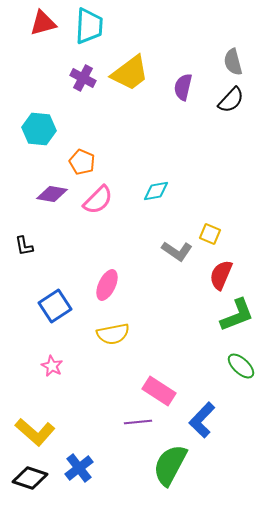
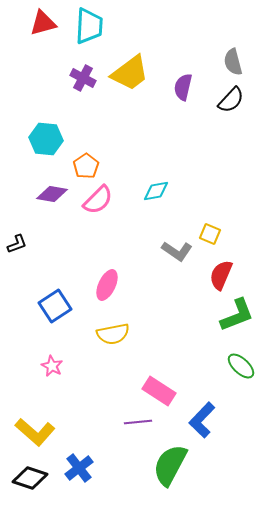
cyan hexagon: moved 7 px right, 10 px down
orange pentagon: moved 4 px right, 4 px down; rotated 15 degrees clockwise
black L-shape: moved 7 px left, 2 px up; rotated 100 degrees counterclockwise
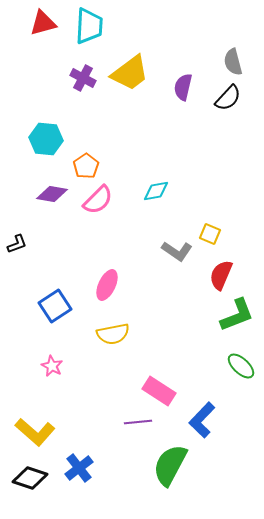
black semicircle: moved 3 px left, 2 px up
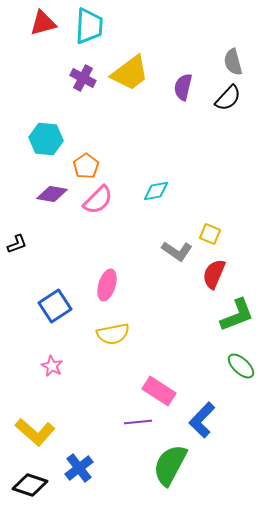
red semicircle: moved 7 px left, 1 px up
pink ellipse: rotated 8 degrees counterclockwise
black diamond: moved 7 px down
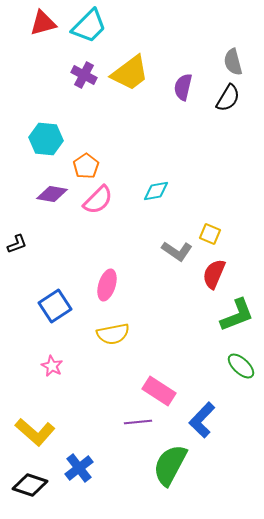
cyan trapezoid: rotated 42 degrees clockwise
purple cross: moved 1 px right, 3 px up
black semicircle: rotated 12 degrees counterclockwise
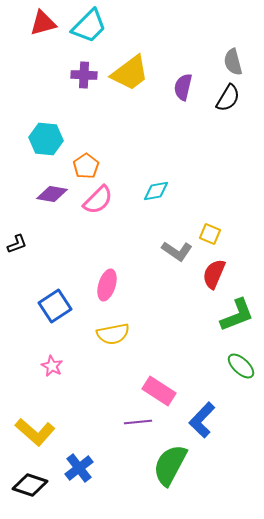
purple cross: rotated 25 degrees counterclockwise
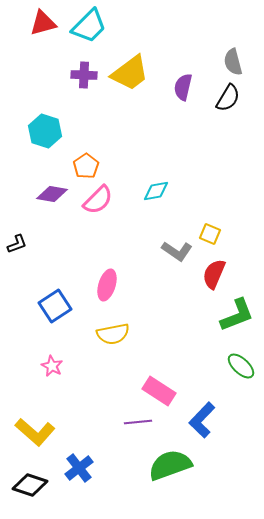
cyan hexagon: moved 1 px left, 8 px up; rotated 12 degrees clockwise
green semicircle: rotated 42 degrees clockwise
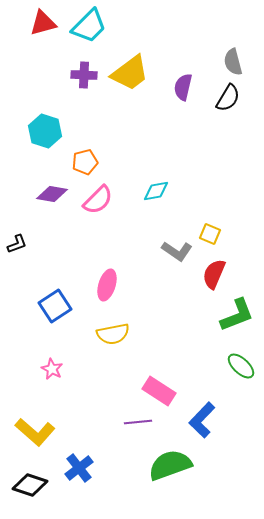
orange pentagon: moved 1 px left, 4 px up; rotated 20 degrees clockwise
pink star: moved 3 px down
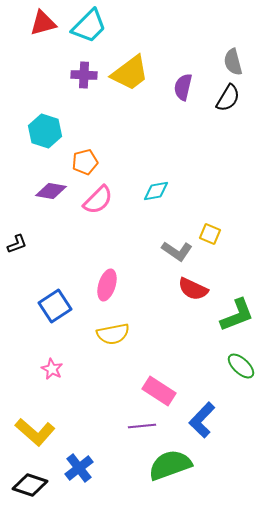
purple diamond: moved 1 px left, 3 px up
red semicircle: moved 21 px left, 15 px down; rotated 88 degrees counterclockwise
purple line: moved 4 px right, 4 px down
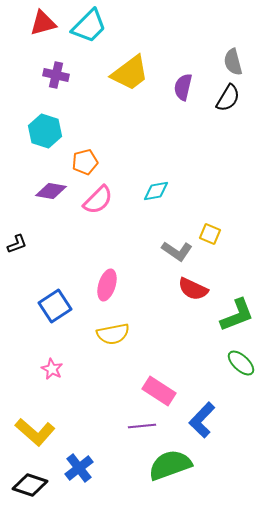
purple cross: moved 28 px left; rotated 10 degrees clockwise
green ellipse: moved 3 px up
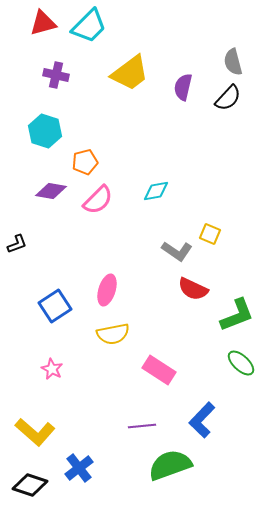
black semicircle: rotated 12 degrees clockwise
pink ellipse: moved 5 px down
pink rectangle: moved 21 px up
